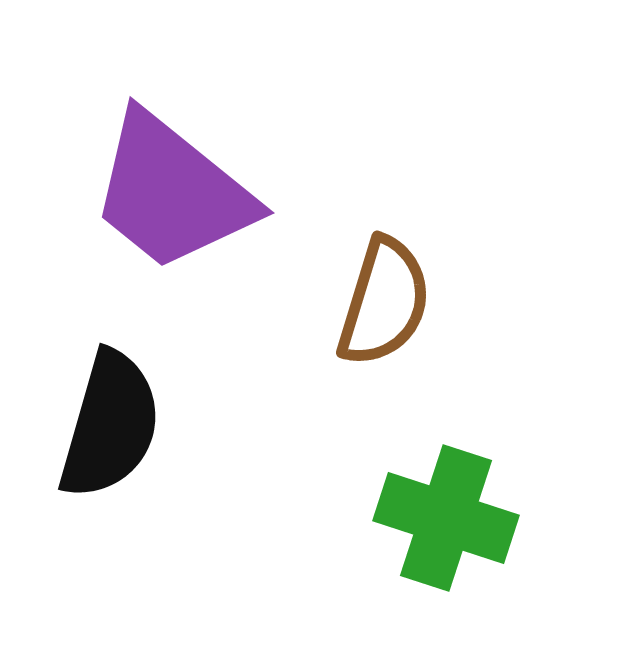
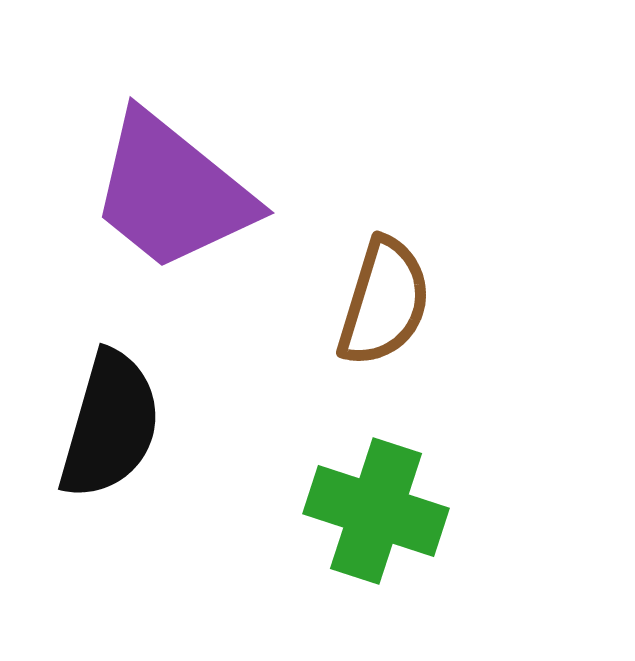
green cross: moved 70 px left, 7 px up
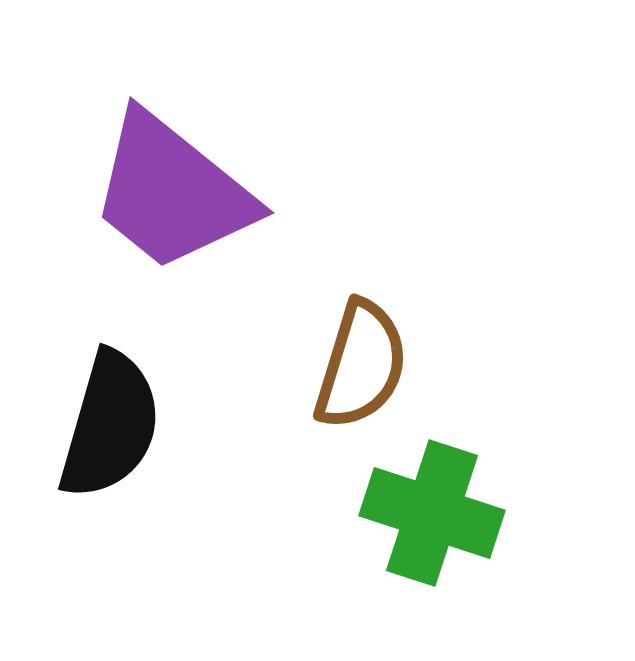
brown semicircle: moved 23 px left, 63 px down
green cross: moved 56 px right, 2 px down
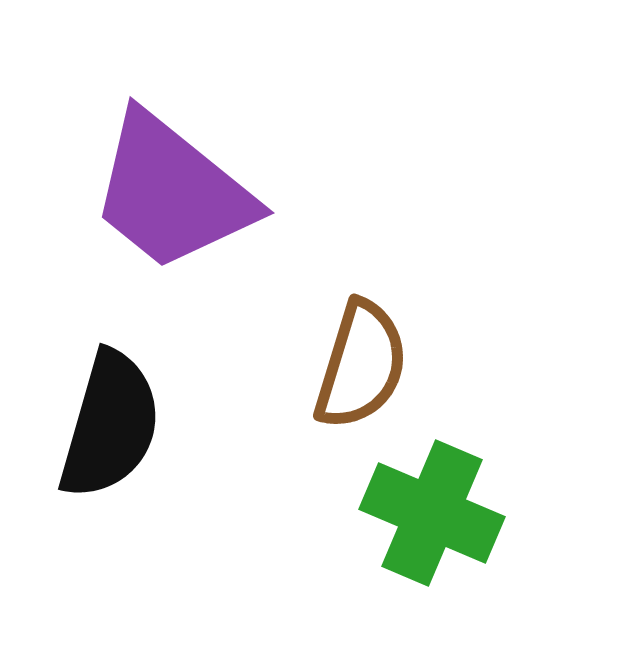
green cross: rotated 5 degrees clockwise
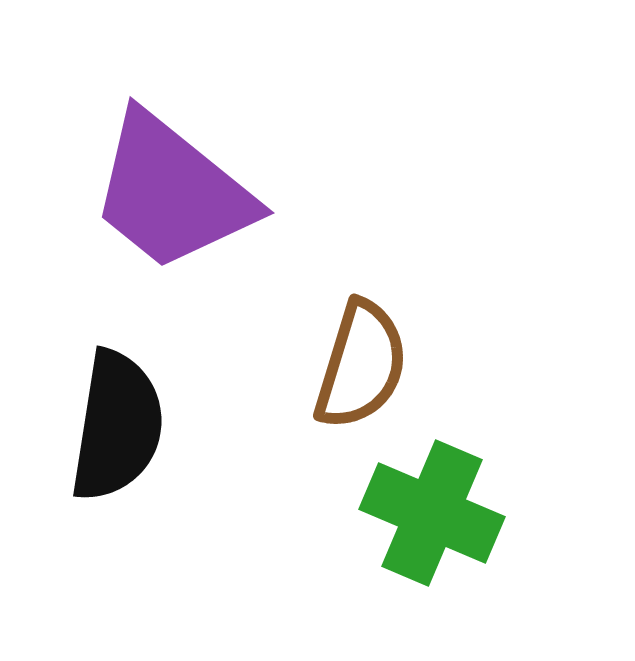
black semicircle: moved 7 px right, 1 px down; rotated 7 degrees counterclockwise
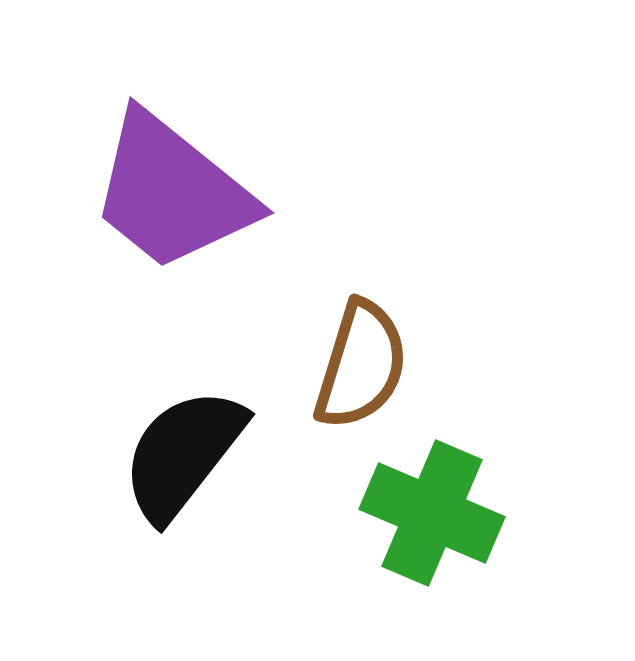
black semicircle: moved 66 px right, 28 px down; rotated 151 degrees counterclockwise
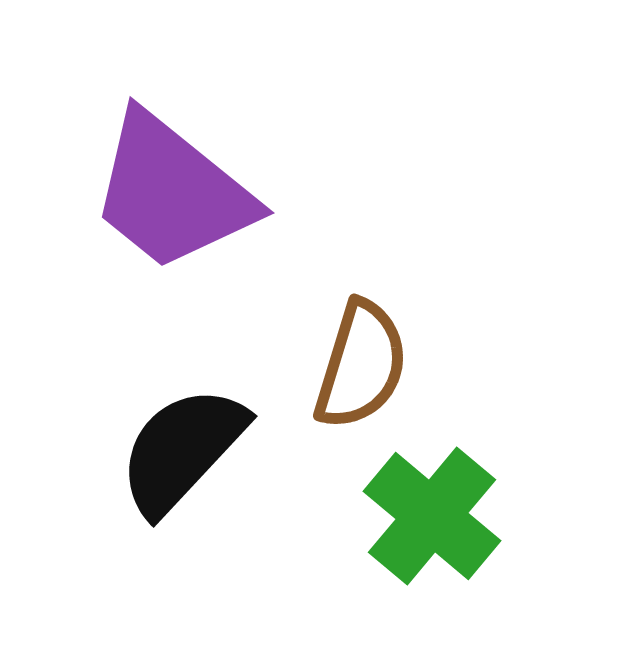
black semicircle: moved 1 px left, 4 px up; rotated 5 degrees clockwise
green cross: moved 3 px down; rotated 17 degrees clockwise
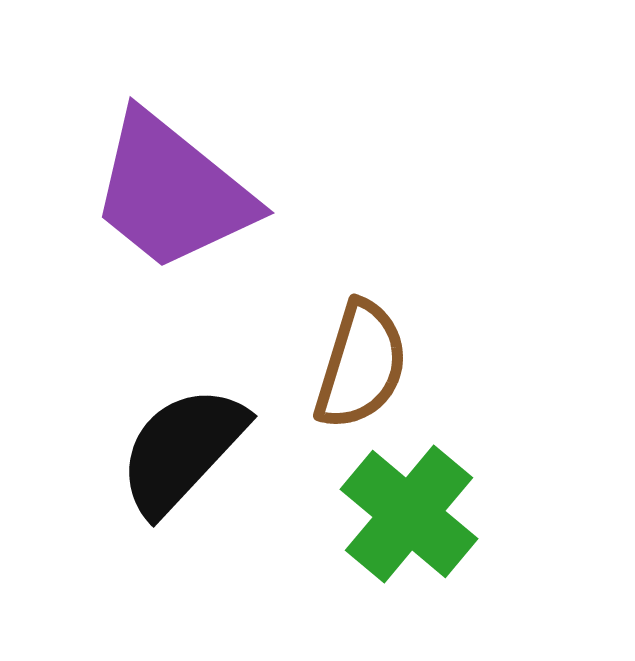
green cross: moved 23 px left, 2 px up
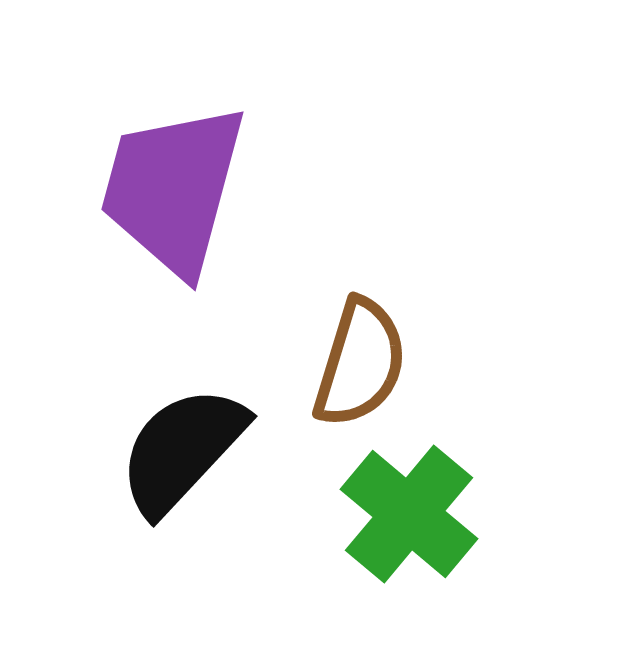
purple trapezoid: moved 1 px right, 3 px up; rotated 66 degrees clockwise
brown semicircle: moved 1 px left, 2 px up
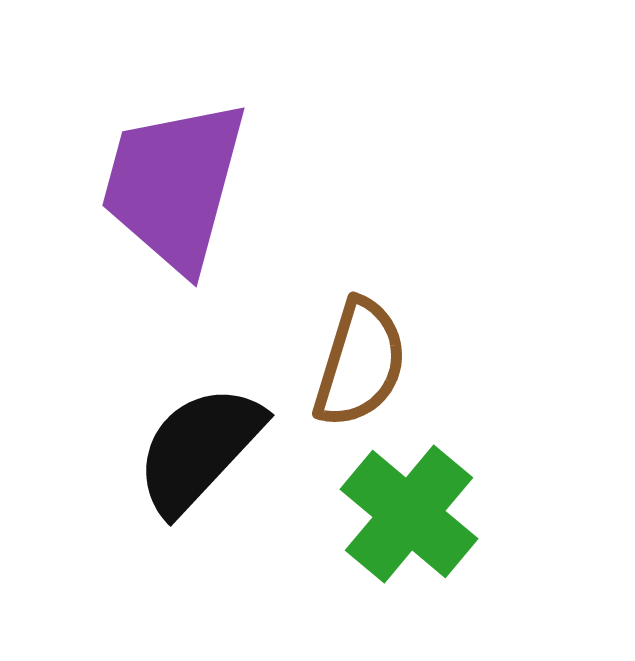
purple trapezoid: moved 1 px right, 4 px up
black semicircle: moved 17 px right, 1 px up
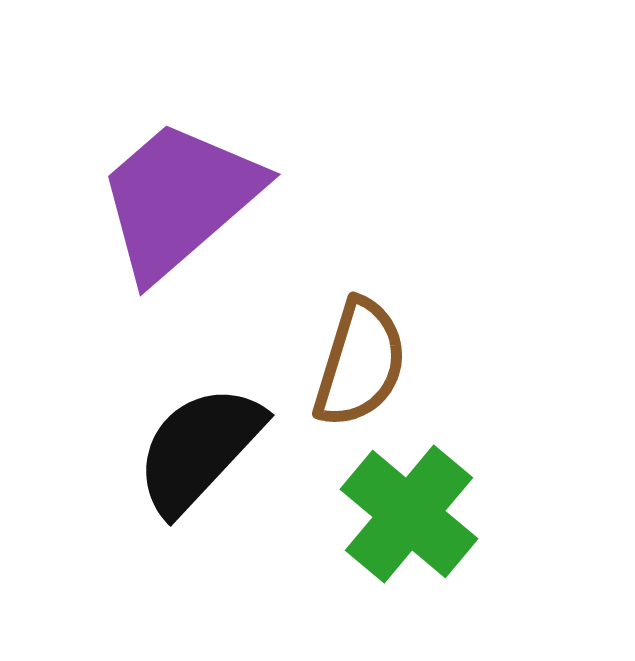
purple trapezoid: moved 5 px right, 14 px down; rotated 34 degrees clockwise
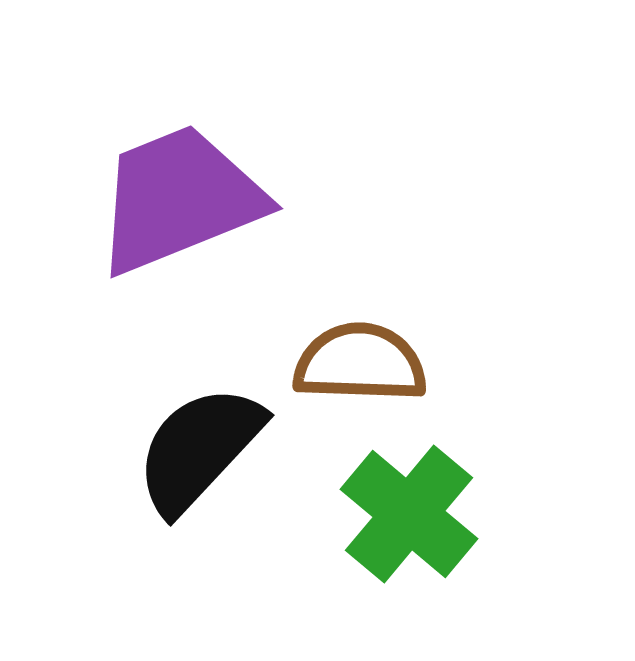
purple trapezoid: rotated 19 degrees clockwise
brown semicircle: rotated 105 degrees counterclockwise
